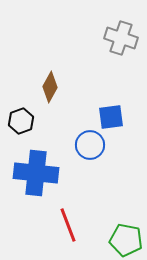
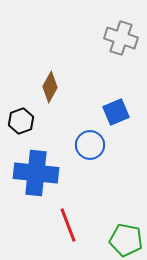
blue square: moved 5 px right, 5 px up; rotated 16 degrees counterclockwise
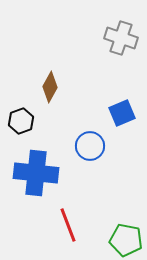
blue square: moved 6 px right, 1 px down
blue circle: moved 1 px down
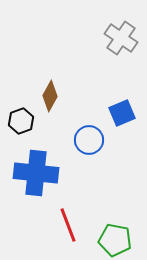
gray cross: rotated 16 degrees clockwise
brown diamond: moved 9 px down
blue circle: moved 1 px left, 6 px up
green pentagon: moved 11 px left
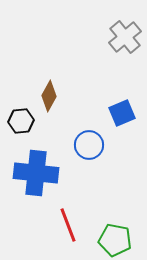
gray cross: moved 4 px right, 1 px up; rotated 16 degrees clockwise
brown diamond: moved 1 px left
black hexagon: rotated 15 degrees clockwise
blue circle: moved 5 px down
